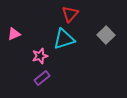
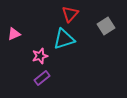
gray square: moved 9 px up; rotated 12 degrees clockwise
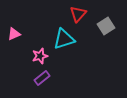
red triangle: moved 8 px right
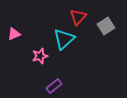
red triangle: moved 3 px down
cyan triangle: rotated 25 degrees counterclockwise
purple rectangle: moved 12 px right, 8 px down
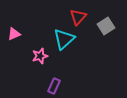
purple rectangle: rotated 28 degrees counterclockwise
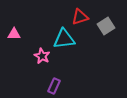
red triangle: moved 2 px right; rotated 30 degrees clockwise
pink triangle: rotated 24 degrees clockwise
cyan triangle: rotated 35 degrees clockwise
pink star: moved 2 px right; rotated 28 degrees counterclockwise
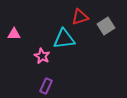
purple rectangle: moved 8 px left
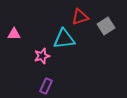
pink star: rotated 28 degrees clockwise
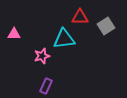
red triangle: rotated 18 degrees clockwise
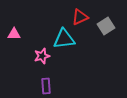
red triangle: rotated 24 degrees counterclockwise
purple rectangle: rotated 28 degrees counterclockwise
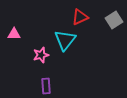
gray square: moved 8 px right, 6 px up
cyan triangle: moved 1 px right, 1 px down; rotated 45 degrees counterclockwise
pink star: moved 1 px left, 1 px up
